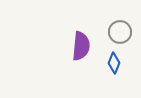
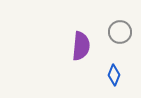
blue diamond: moved 12 px down
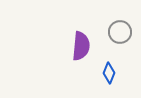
blue diamond: moved 5 px left, 2 px up
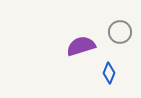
purple semicircle: rotated 112 degrees counterclockwise
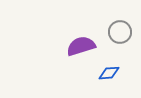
blue diamond: rotated 65 degrees clockwise
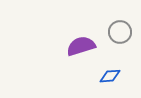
blue diamond: moved 1 px right, 3 px down
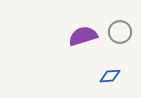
purple semicircle: moved 2 px right, 10 px up
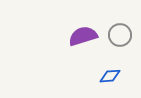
gray circle: moved 3 px down
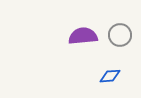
purple semicircle: rotated 12 degrees clockwise
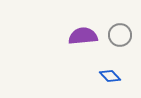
blue diamond: rotated 50 degrees clockwise
